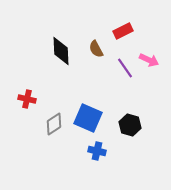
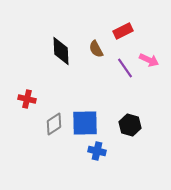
blue square: moved 3 px left, 5 px down; rotated 24 degrees counterclockwise
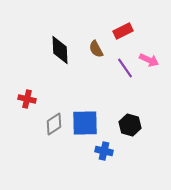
black diamond: moved 1 px left, 1 px up
blue cross: moved 7 px right
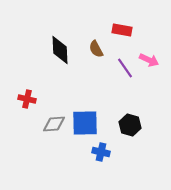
red rectangle: moved 1 px left, 1 px up; rotated 36 degrees clockwise
gray diamond: rotated 30 degrees clockwise
blue cross: moved 3 px left, 1 px down
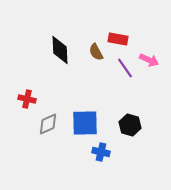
red rectangle: moved 4 px left, 9 px down
brown semicircle: moved 3 px down
gray diamond: moved 6 px left; rotated 20 degrees counterclockwise
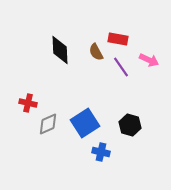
purple line: moved 4 px left, 1 px up
red cross: moved 1 px right, 4 px down
blue square: rotated 32 degrees counterclockwise
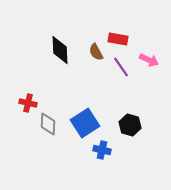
gray diamond: rotated 65 degrees counterclockwise
blue cross: moved 1 px right, 2 px up
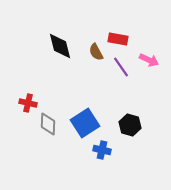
black diamond: moved 4 px up; rotated 12 degrees counterclockwise
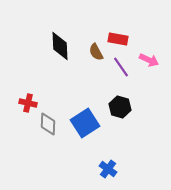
black diamond: rotated 12 degrees clockwise
black hexagon: moved 10 px left, 18 px up
blue cross: moved 6 px right, 19 px down; rotated 24 degrees clockwise
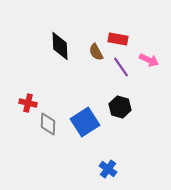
blue square: moved 1 px up
